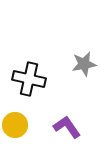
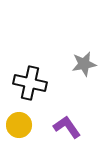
black cross: moved 1 px right, 4 px down
yellow circle: moved 4 px right
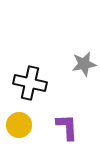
purple L-shape: rotated 32 degrees clockwise
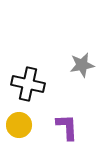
gray star: moved 2 px left, 1 px down
black cross: moved 2 px left, 1 px down
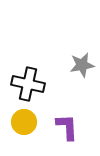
yellow circle: moved 5 px right, 3 px up
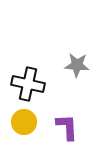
gray star: moved 5 px left; rotated 15 degrees clockwise
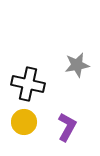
gray star: rotated 15 degrees counterclockwise
purple L-shape: rotated 32 degrees clockwise
